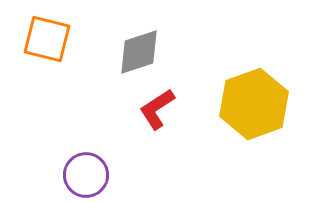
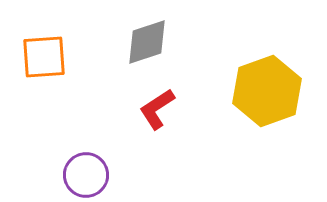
orange square: moved 3 px left, 18 px down; rotated 18 degrees counterclockwise
gray diamond: moved 8 px right, 10 px up
yellow hexagon: moved 13 px right, 13 px up
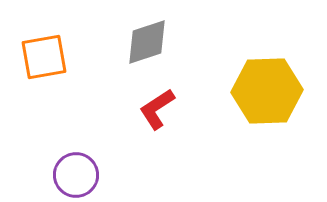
orange square: rotated 6 degrees counterclockwise
yellow hexagon: rotated 18 degrees clockwise
purple circle: moved 10 px left
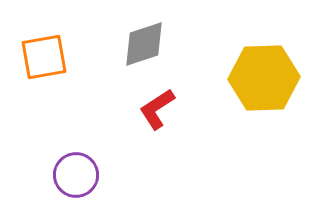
gray diamond: moved 3 px left, 2 px down
yellow hexagon: moved 3 px left, 13 px up
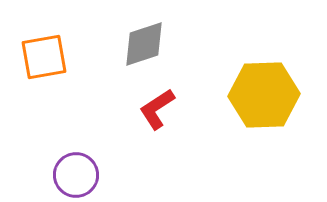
yellow hexagon: moved 17 px down
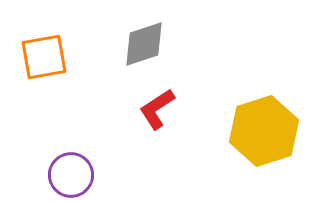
yellow hexagon: moved 36 px down; rotated 16 degrees counterclockwise
purple circle: moved 5 px left
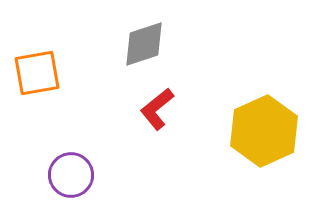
orange square: moved 7 px left, 16 px down
red L-shape: rotated 6 degrees counterclockwise
yellow hexagon: rotated 6 degrees counterclockwise
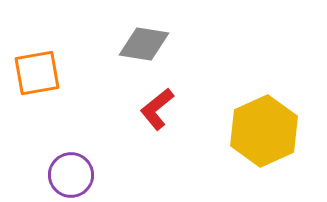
gray diamond: rotated 27 degrees clockwise
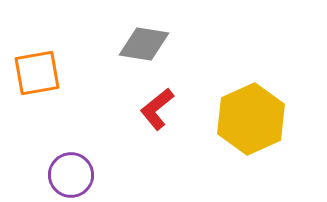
yellow hexagon: moved 13 px left, 12 px up
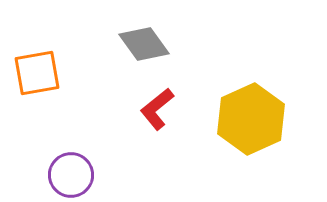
gray diamond: rotated 45 degrees clockwise
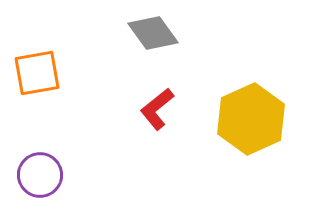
gray diamond: moved 9 px right, 11 px up
purple circle: moved 31 px left
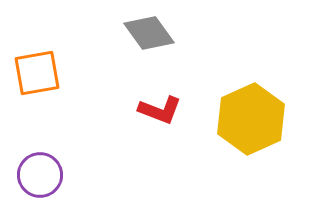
gray diamond: moved 4 px left
red L-shape: moved 3 px right, 1 px down; rotated 120 degrees counterclockwise
